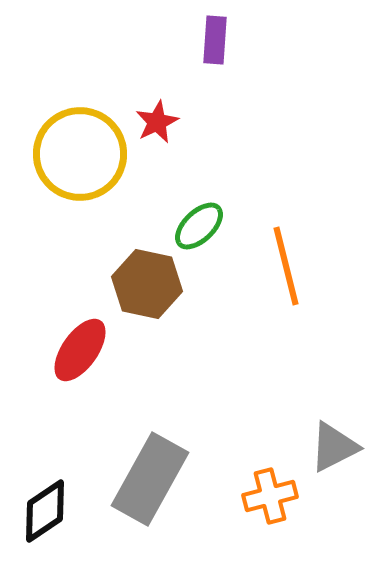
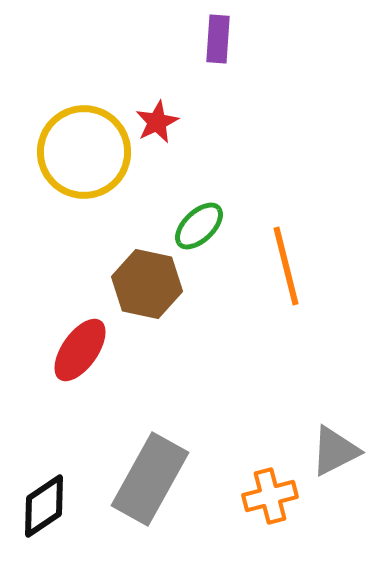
purple rectangle: moved 3 px right, 1 px up
yellow circle: moved 4 px right, 2 px up
gray triangle: moved 1 px right, 4 px down
black diamond: moved 1 px left, 5 px up
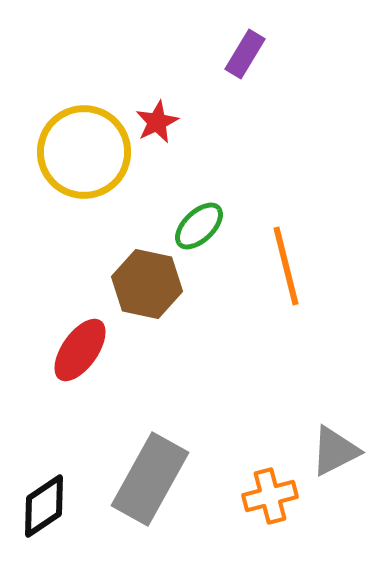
purple rectangle: moved 27 px right, 15 px down; rotated 27 degrees clockwise
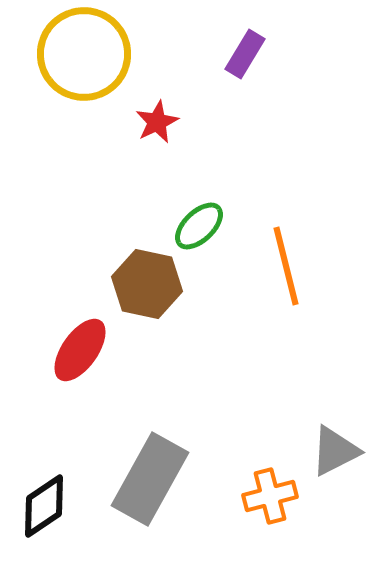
yellow circle: moved 98 px up
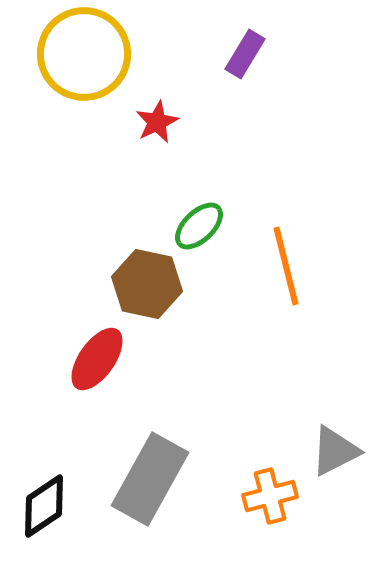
red ellipse: moved 17 px right, 9 px down
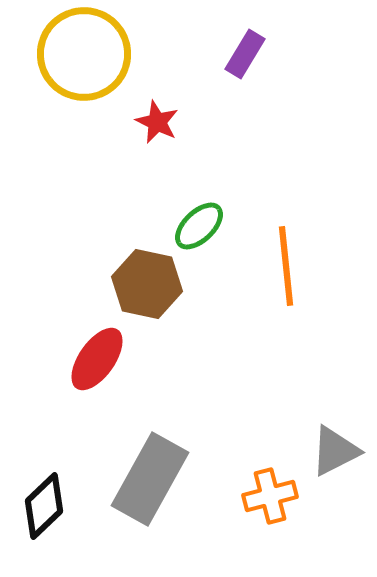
red star: rotated 21 degrees counterclockwise
orange line: rotated 8 degrees clockwise
black diamond: rotated 10 degrees counterclockwise
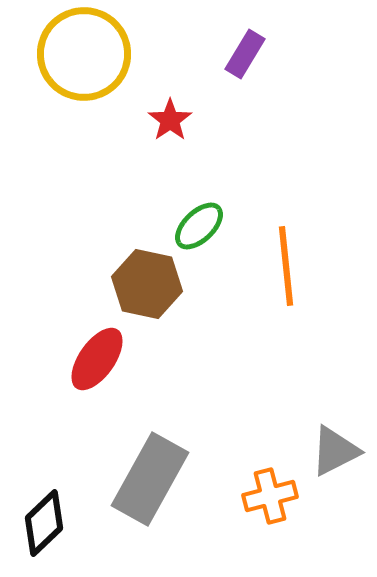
red star: moved 13 px right, 2 px up; rotated 12 degrees clockwise
black diamond: moved 17 px down
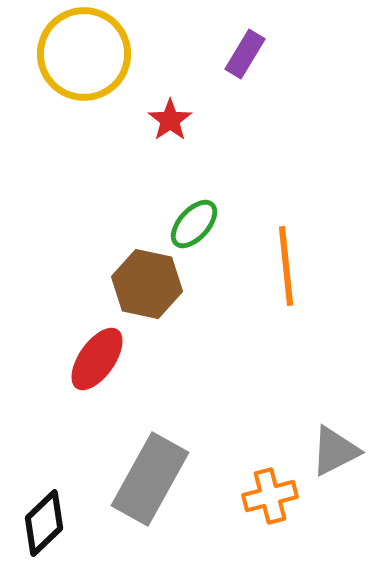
green ellipse: moved 5 px left, 2 px up; rotated 4 degrees counterclockwise
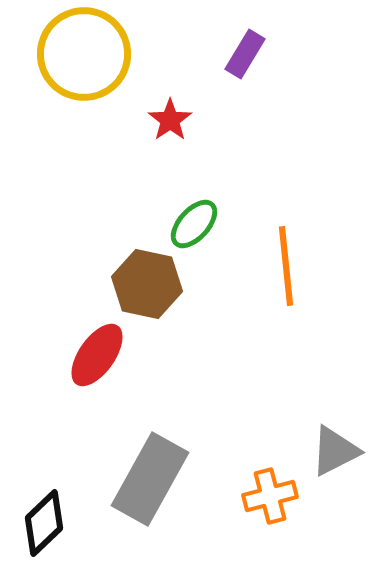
red ellipse: moved 4 px up
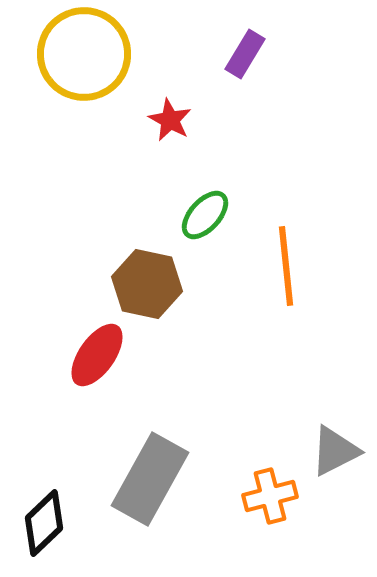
red star: rotated 9 degrees counterclockwise
green ellipse: moved 11 px right, 9 px up
